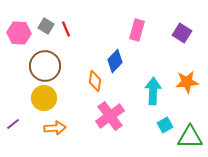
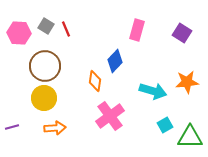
cyan arrow: rotated 104 degrees clockwise
purple line: moved 1 px left, 3 px down; rotated 24 degrees clockwise
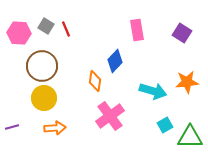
pink rectangle: rotated 25 degrees counterclockwise
brown circle: moved 3 px left
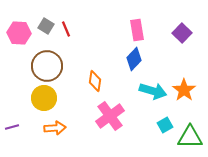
purple square: rotated 12 degrees clockwise
blue diamond: moved 19 px right, 2 px up
brown circle: moved 5 px right
orange star: moved 3 px left, 8 px down; rotated 30 degrees counterclockwise
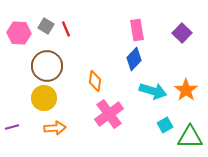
orange star: moved 2 px right
pink cross: moved 1 px left, 2 px up
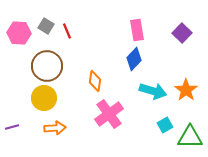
red line: moved 1 px right, 2 px down
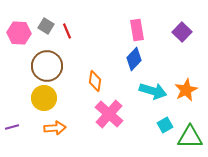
purple square: moved 1 px up
orange star: rotated 10 degrees clockwise
pink cross: rotated 12 degrees counterclockwise
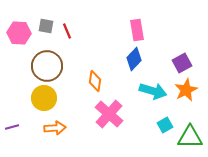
gray square: rotated 21 degrees counterclockwise
purple square: moved 31 px down; rotated 18 degrees clockwise
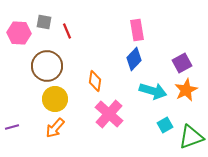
gray square: moved 2 px left, 4 px up
yellow circle: moved 11 px right, 1 px down
orange arrow: rotated 135 degrees clockwise
green triangle: moved 1 px right; rotated 20 degrees counterclockwise
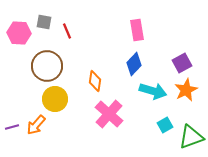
blue diamond: moved 5 px down
orange arrow: moved 19 px left, 3 px up
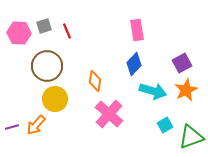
gray square: moved 4 px down; rotated 28 degrees counterclockwise
